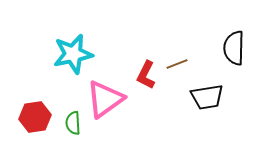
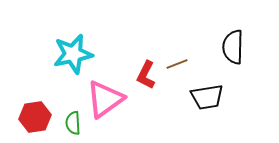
black semicircle: moved 1 px left, 1 px up
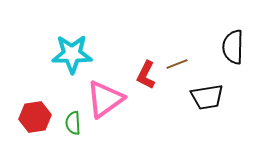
cyan star: moved 1 px left; rotated 12 degrees clockwise
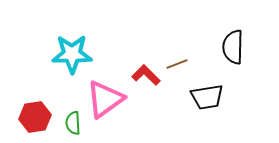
red L-shape: rotated 108 degrees clockwise
